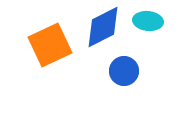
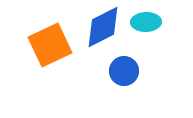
cyan ellipse: moved 2 px left, 1 px down; rotated 8 degrees counterclockwise
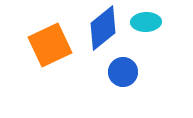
blue diamond: moved 1 px down; rotated 12 degrees counterclockwise
blue circle: moved 1 px left, 1 px down
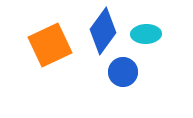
cyan ellipse: moved 12 px down
blue diamond: moved 3 px down; rotated 15 degrees counterclockwise
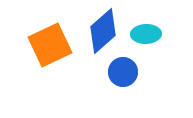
blue diamond: rotated 12 degrees clockwise
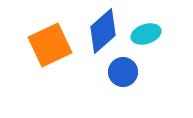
cyan ellipse: rotated 16 degrees counterclockwise
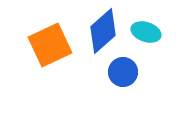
cyan ellipse: moved 2 px up; rotated 36 degrees clockwise
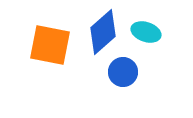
blue diamond: moved 1 px down
orange square: rotated 36 degrees clockwise
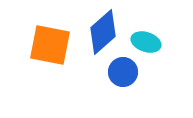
cyan ellipse: moved 10 px down
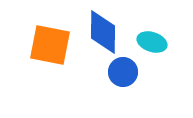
blue diamond: rotated 48 degrees counterclockwise
cyan ellipse: moved 6 px right
